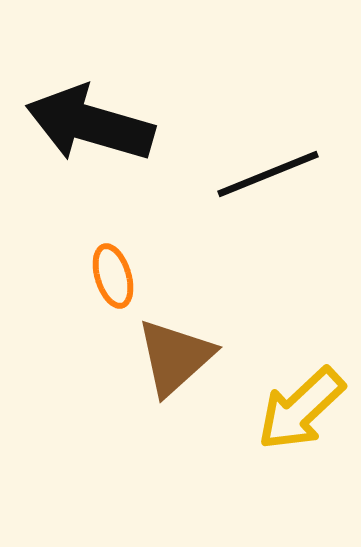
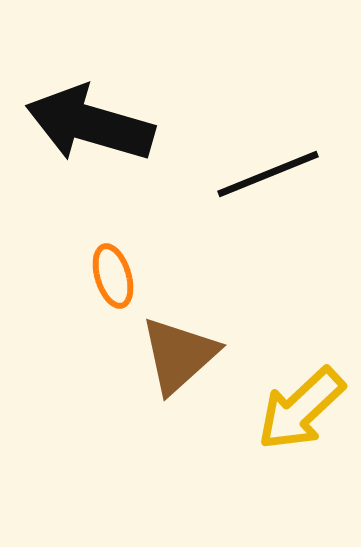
brown triangle: moved 4 px right, 2 px up
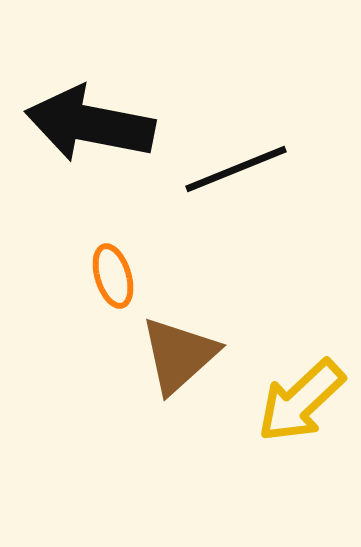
black arrow: rotated 5 degrees counterclockwise
black line: moved 32 px left, 5 px up
yellow arrow: moved 8 px up
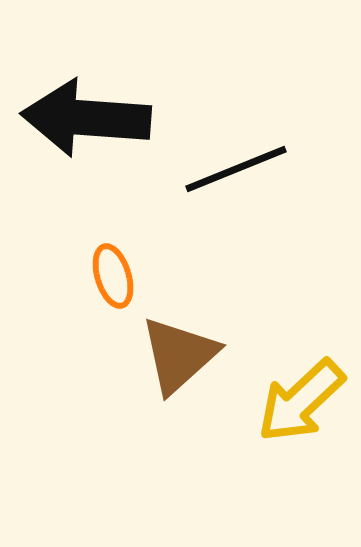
black arrow: moved 4 px left, 6 px up; rotated 7 degrees counterclockwise
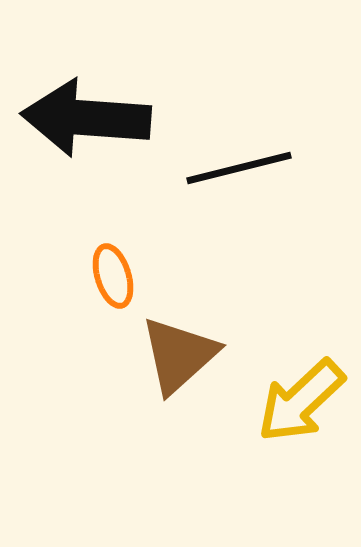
black line: moved 3 px right, 1 px up; rotated 8 degrees clockwise
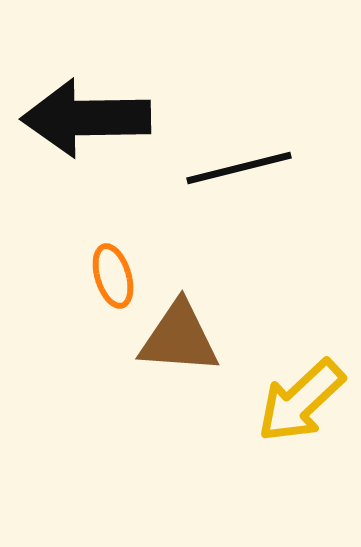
black arrow: rotated 5 degrees counterclockwise
brown triangle: moved 17 px up; rotated 46 degrees clockwise
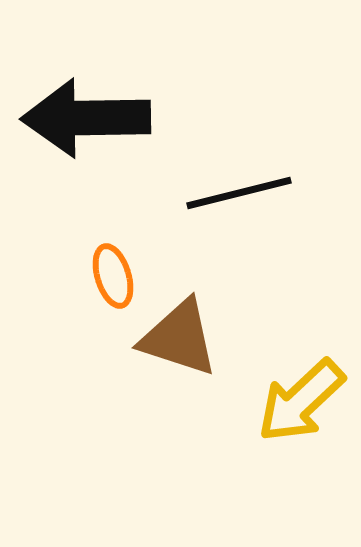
black line: moved 25 px down
brown triangle: rotated 14 degrees clockwise
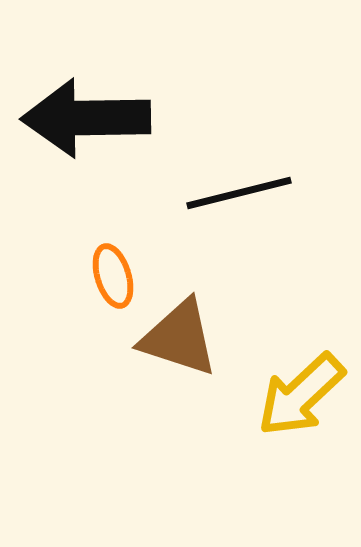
yellow arrow: moved 6 px up
